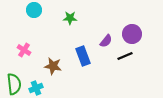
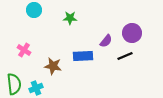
purple circle: moved 1 px up
blue rectangle: rotated 72 degrees counterclockwise
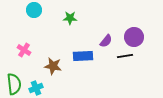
purple circle: moved 2 px right, 4 px down
black line: rotated 14 degrees clockwise
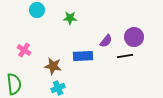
cyan circle: moved 3 px right
cyan cross: moved 22 px right
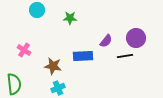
purple circle: moved 2 px right, 1 px down
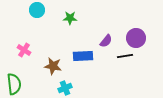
cyan cross: moved 7 px right
